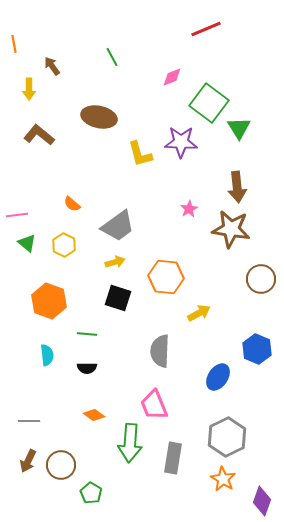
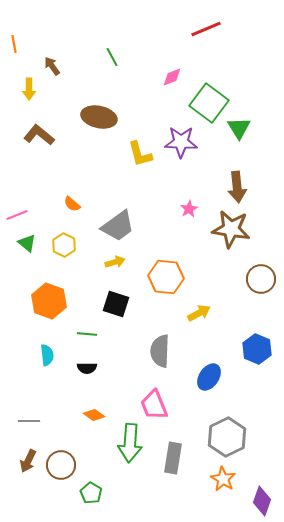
pink line at (17, 215): rotated 15 degrees counterclockwise
black square at (118, 298): moved 2 px left, 6 px down
blue ellipse at (218, 377): moved 9 px left
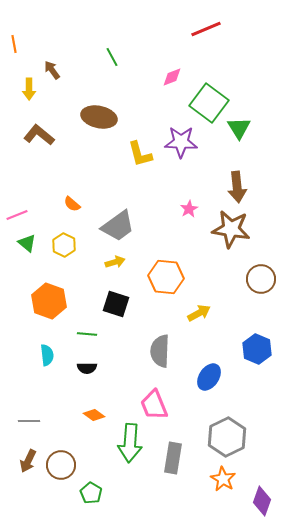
brown arrow at (52, 66): moved 4 px down
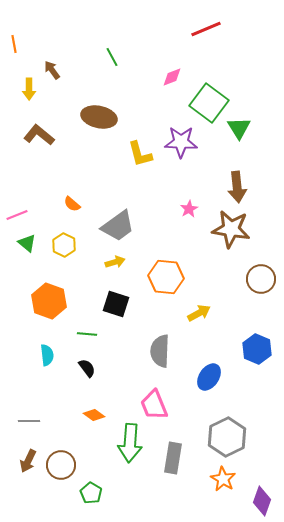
black semicircle at (87, 368): rotated 126 degrees counterclockwise
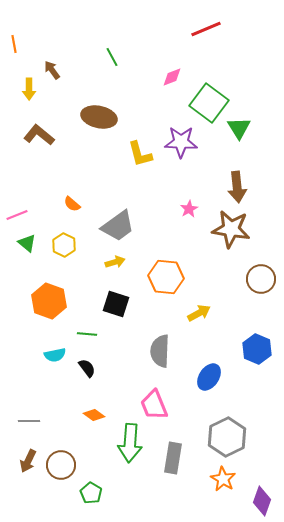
cyan semicircle at (47, 355): moved 8 px right; rotated 85 degrees clockwise
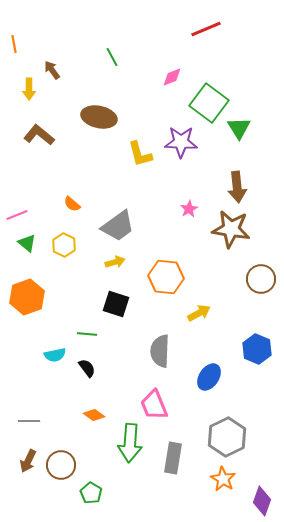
orange hexagon at (49, 301): moved 22 px left, 4 px up; rotated 20 degrees clockwise
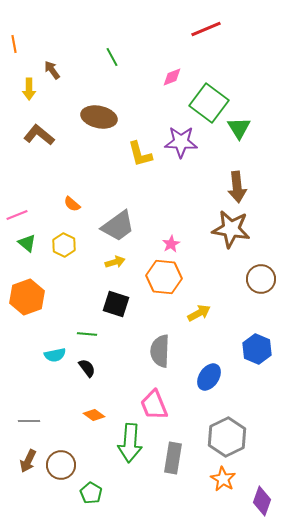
pink star at (189, 209): moved 18 px left, 35 px down
orange hexagon at (166, 277): moved 2 px left
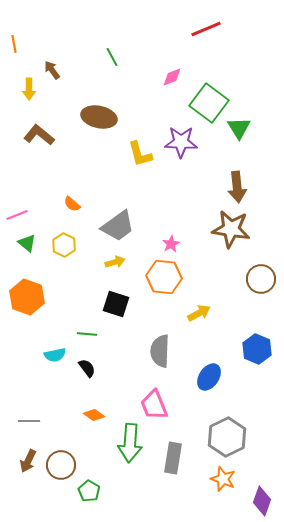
orange hexagon at (27, 297): rotated 20 degrees counterclockwise
orange star at (223, 479): rotated 10 degrees counterclockwise
green pentagon at (91, 493): moved 2 px left, 2 px up
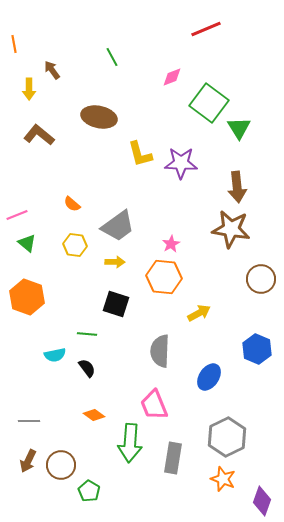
purple star at (181, 142): moved 21 px down
yellow hexagon at (64, 245): moved 11 px right; rotated 20 degrees counterclockwise
yellow arrow at (115, 262): rotated 18 degrees clockwise
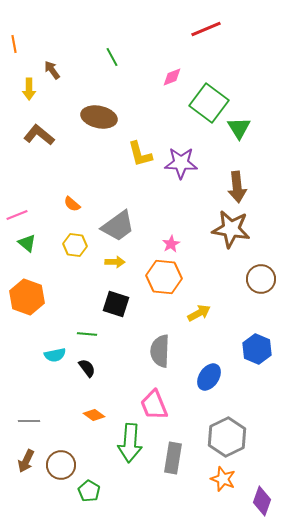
brown arrow at (28, 461): moved 2 px left
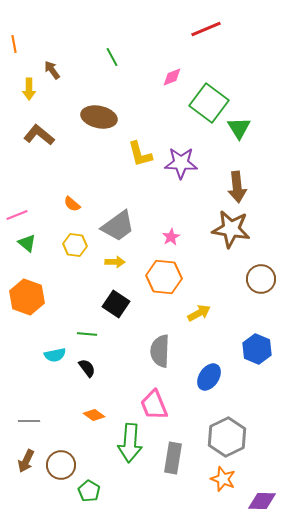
pink star at (171, 244): moved 7 px up
black square at (116, 304): rotated 16 degrees clockwise
purple diamond at (262, 501): rotated 72 degrees clockwise
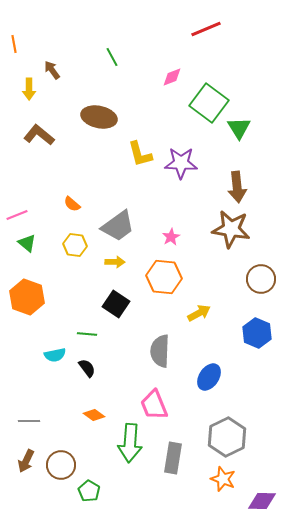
blue hexagon at (257, 349): moved 16 px up
